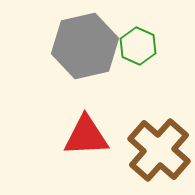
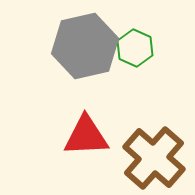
green hexagon: moved 3 px left, 2 px down
brown cross: moved 5 px left, 8 px down
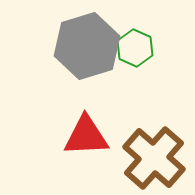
gray hexagon: moved 2 px right; rotated 4 degrees counterclockwise
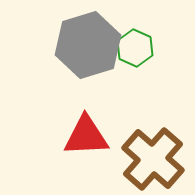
gray hexagon: moved 1 px right, 1 px up
brown cross: moved 1 px left, 1 px down
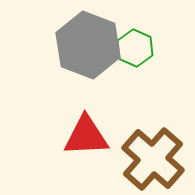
gray hexagon: rotated 22 degrees counterclockwise
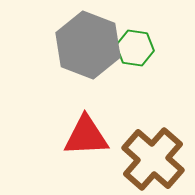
green hexagon: rotated 15 degrees counterclockwise
